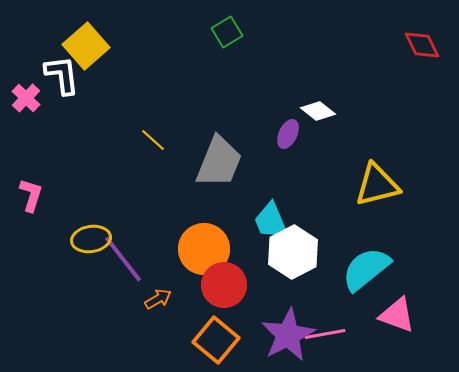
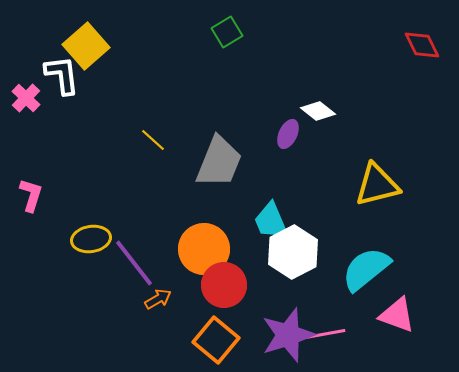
purple line: moved 11 px right, 4 px down
purple star: rotated 10 degrees clockwise
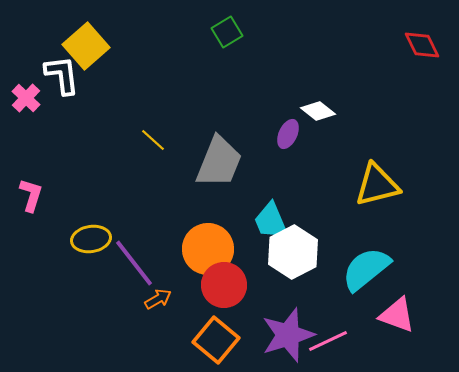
orange circle: moved 4 px right
pink line: moved 3 px right, 7 px down; rotated 15 degrees counterclockwise
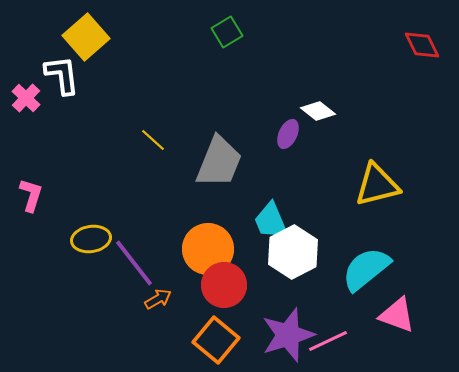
yellow square: moved 9 px up
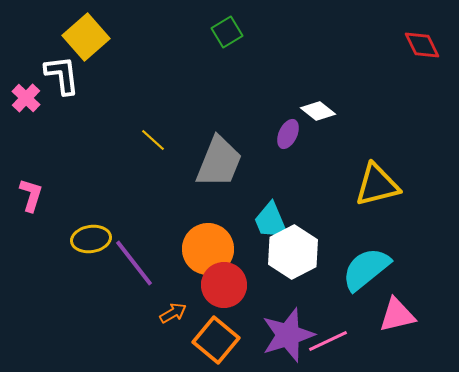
orange arrow: moved 15 px right, 14 px down
pink triangle: rotated 33 degrees counterclockwise
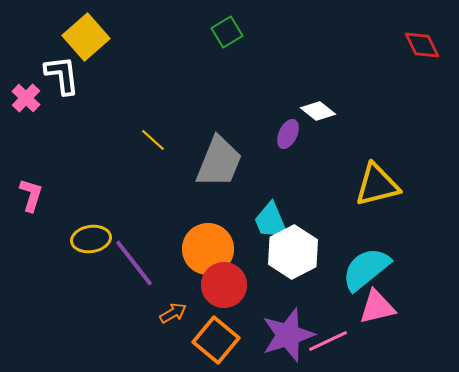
pink triangle: moved 20 px left, 8 px up
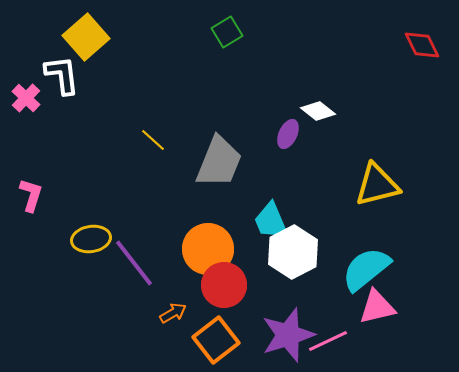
orange square: rotated 12 degrees clockwise
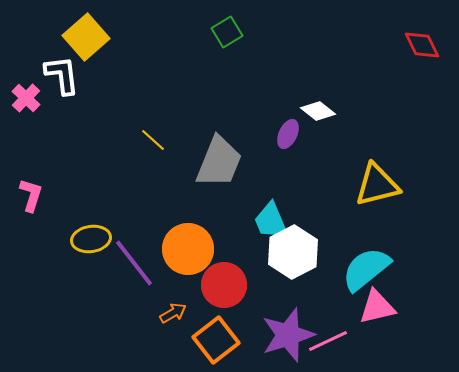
orange circle: moved 20 px left
